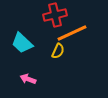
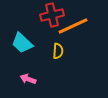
red cross: moved 3 px left
orange line: moved 1 px right, 7 px up
yellow semicircle: rotated 21 degrees counterclockwise
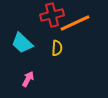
orange line: moved 2 px right, 3 px up
yellow semicircle: moved 1 px left, 3 px up
pink arrow: rotated 98 degrees clockwise
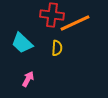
red cross: rotated 20 degrees clockwise
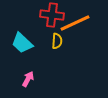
yellow semicircle: moved 7 px up
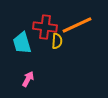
red cross: moved 7 px left, 12 px down
orange line: moved 2 px right, 2 px down
cyan trapezoid: rotated 30 degrees clockwise
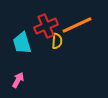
red cross: moved 1 px right, 1 px up; rotated 30 degrees counterclockwise
pink arrow: moved 10 px left, 1 px down
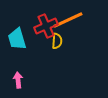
orange line: moved 9 px left, 5 px up
cyan trapezoid: moved 5 px left, 4 px up
pink arrow: rotated 35 degrees counterclockwise
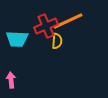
orange line: moved 1 px down
cyan trapezoid: rotated 70 degrees counterclockwise
pink arrow: moved 7 px left
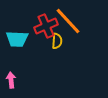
orange line: rotated 72 degrees clockwise
